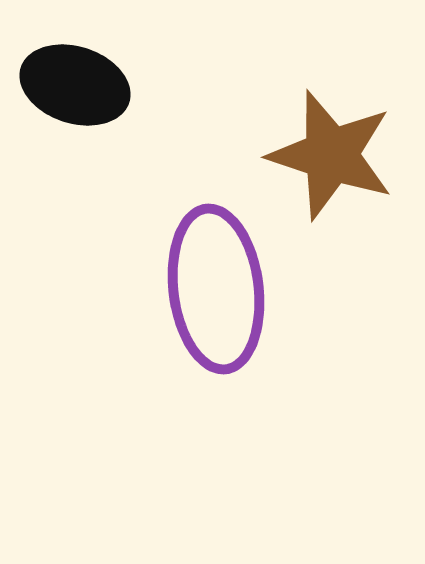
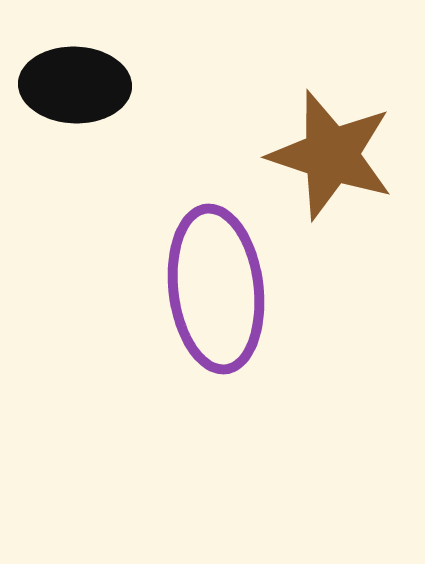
black ellipse: rotated 16 degrees counterclockwise
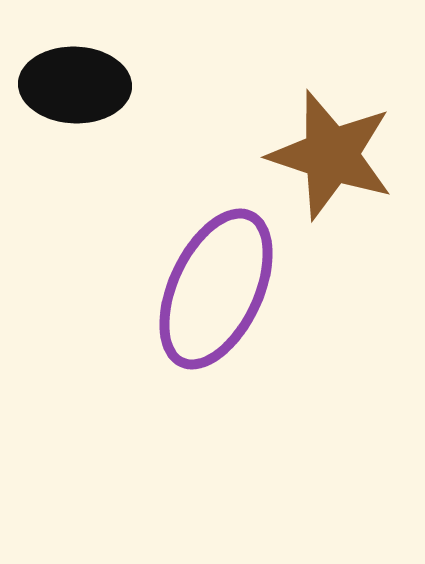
purple ellipse: rotated 32 degrees clockwise
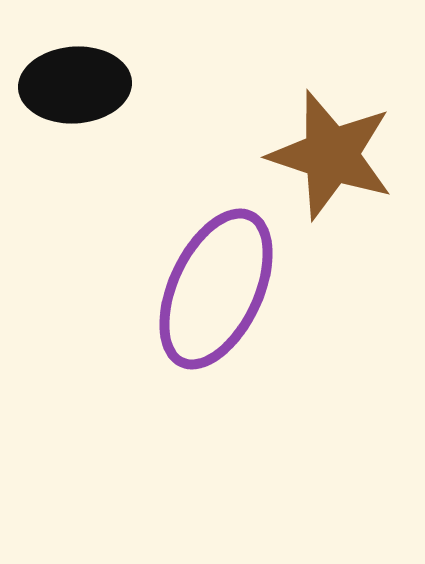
black ellipse: rotated 6 degrees counterclockwise
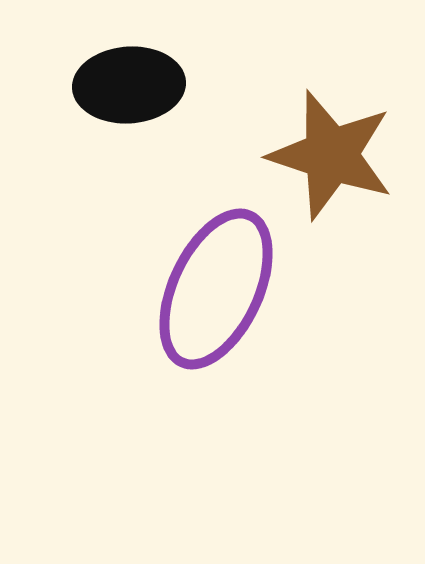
black ellipse: moved 54 px right
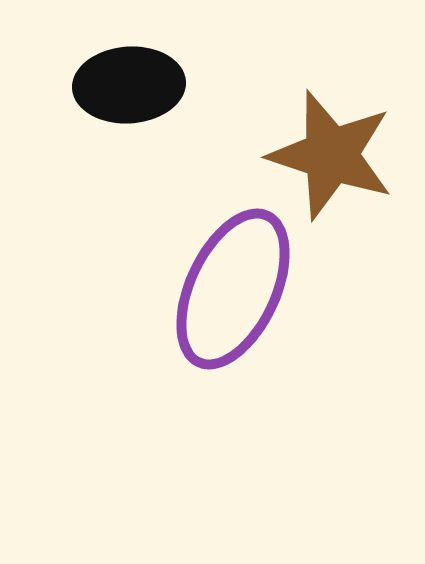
purple ellipse: moved 17 px right
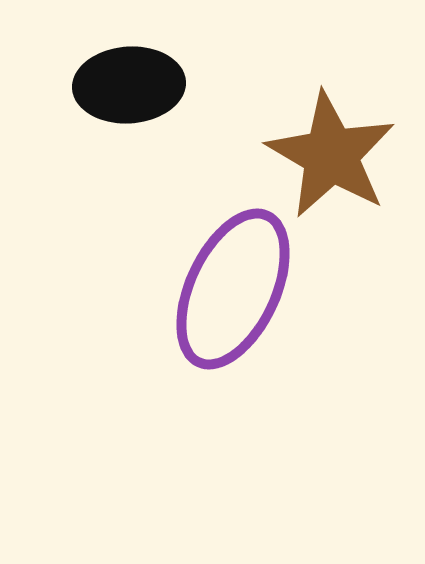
brown star: rotated 12 degrees clockwise
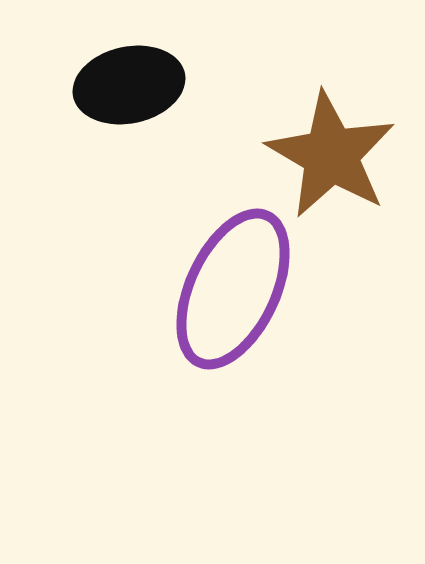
black ellipse: rotated 8 degrees counterclockwise
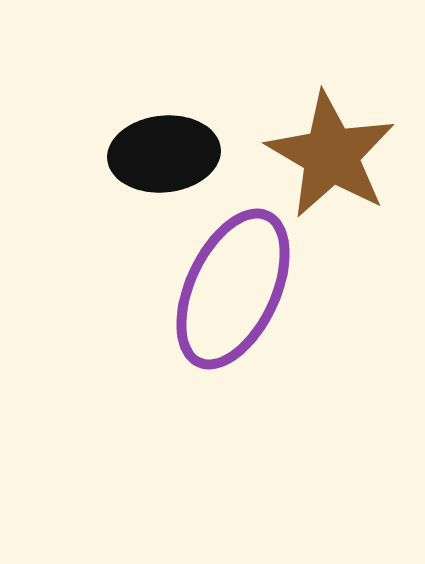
black ellipse: moved 35 px right, 69 px down; rotated 6 degrees clockwise
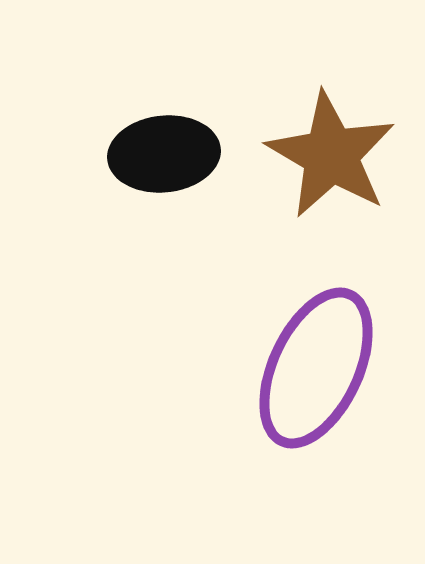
purple ellipse: moved 83 px right, 79 px down
